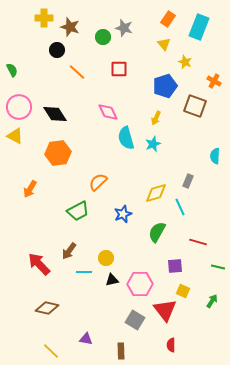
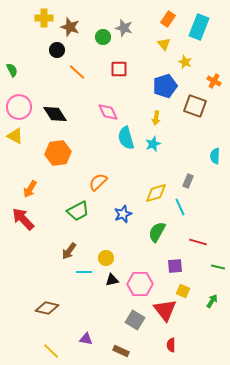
yellow arrow at (156, 118): rotated 16 degrees counterclockwise
red arrow at (39, 264): moved 16 px left, 45 px up
brown rectangle at (121, 351): rotated 63 degrees counterclockwise
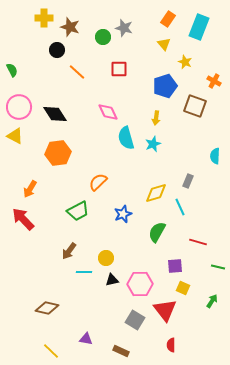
yellow square at (183, 291): moved 3 px up
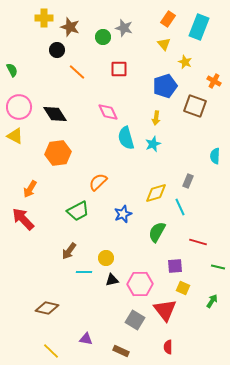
red semicircle at (171, 345): moved 3 px left, 2 px down
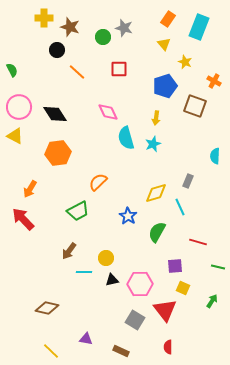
blue star at (123, 214): moved 5 px right, 2 px down; rotated 18 degrees counterclockwise
